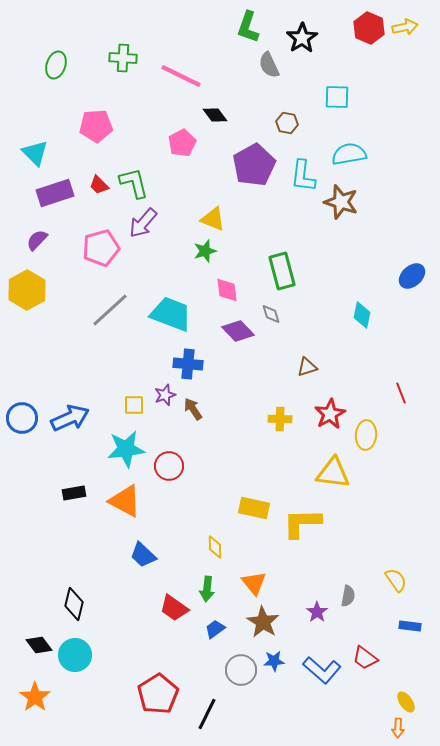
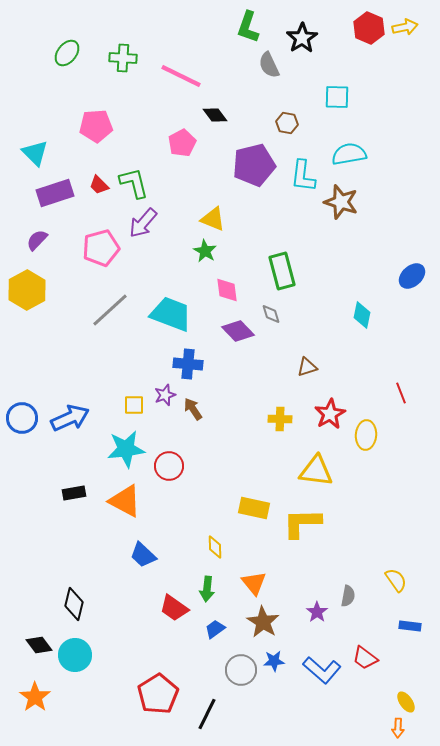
green ellipse at (56, 65): moved 11 px right, 12 px up; rotated 20 degrees clockwise
purple pentagon at (254, 165): rotated 15 degrees clockwise
green star at (205, 251): rotated 25 degrees counterclockwise
yellow triangle at (333, 473): moved 17 px left, 2 px up
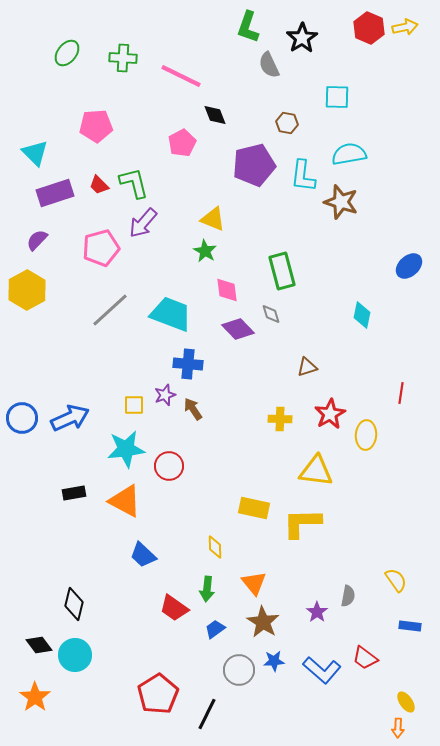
black diamond at (215, 115): rotated 15 degrees clockwise
blue ellipse at (412, 276): moved 3 px left, 10 px up
purple diamond at (238, 331): moved 2 px up
red line at (401, 393): rotated 30 degrees clockwise
gray circle at (241, 670): moved 2 px left
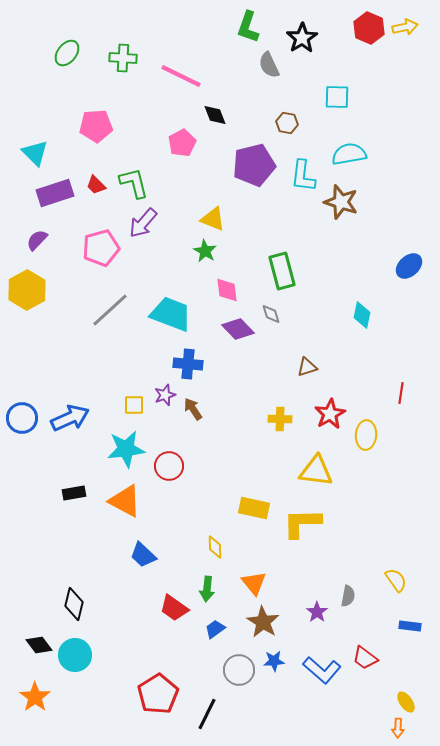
red trapezoid at (99, 185): moved 3 px left
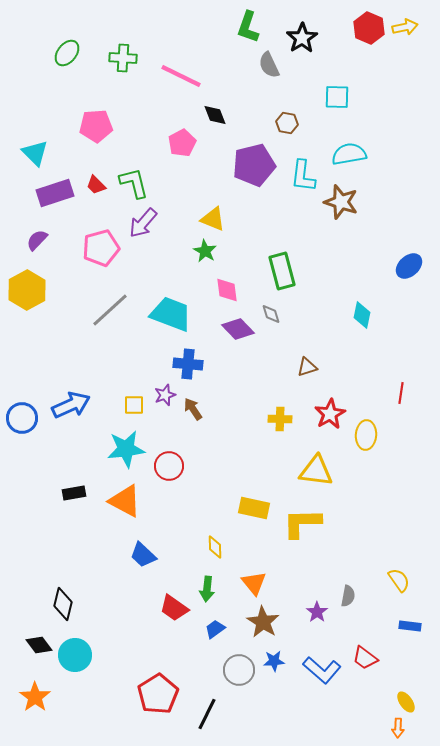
blue arrow at (70, 418): moved 1 px right, 13 px up
yellow semicircle at (396, 580): moved 3 px right
black diamond at (74, 604): moved 11 px left
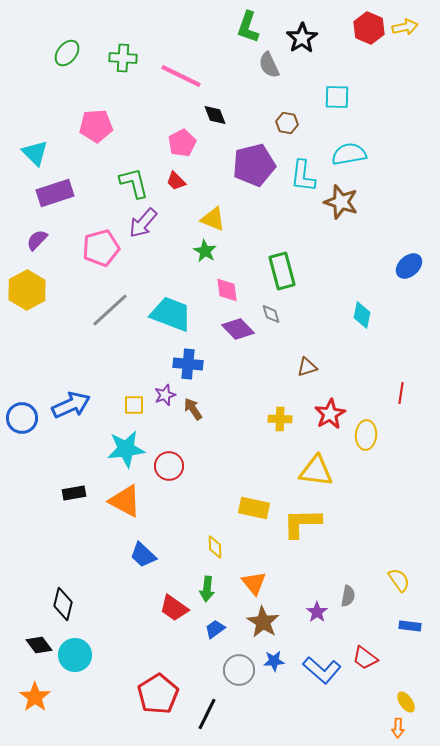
red trapezoid at (96, 185): moved 80 px right, 4 px up
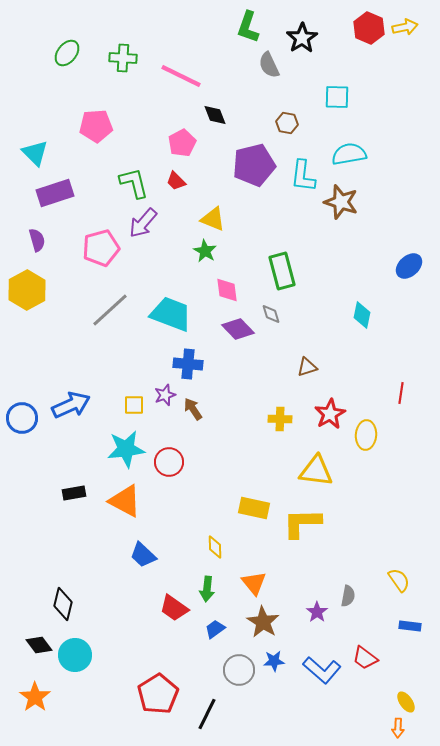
purple semicircle at (37, 240): rotated 120 degrees clockwise
red circle at (169, 466): moved 4 px up
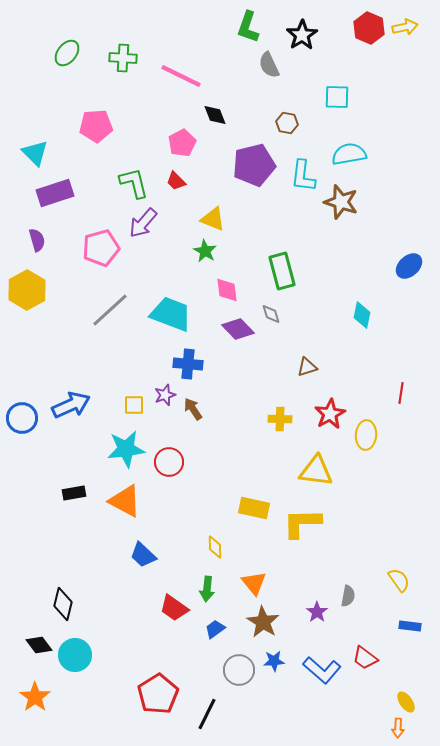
black star at (302, 38): moved 3 px up
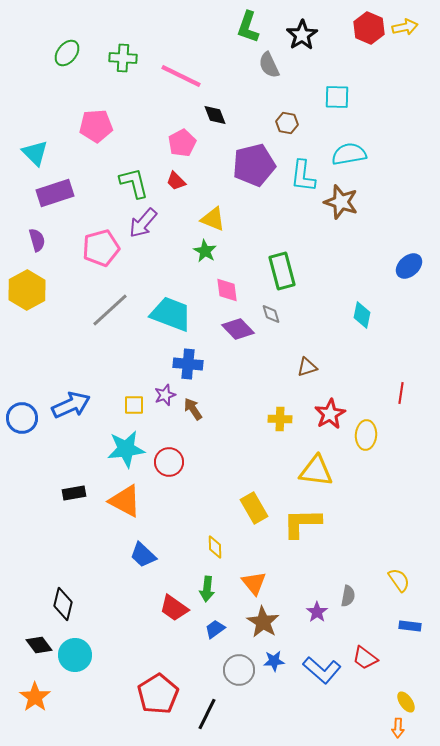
yellow rectangle at (254, 508): rotated 48 degrees clockwise
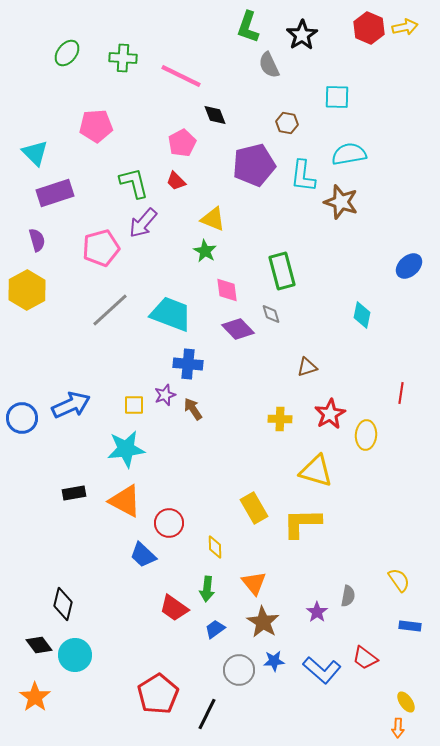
red circle at (169, 462): moved 61 px down
yellow triangle at (316, 471): rotated 9 degrees clockwise
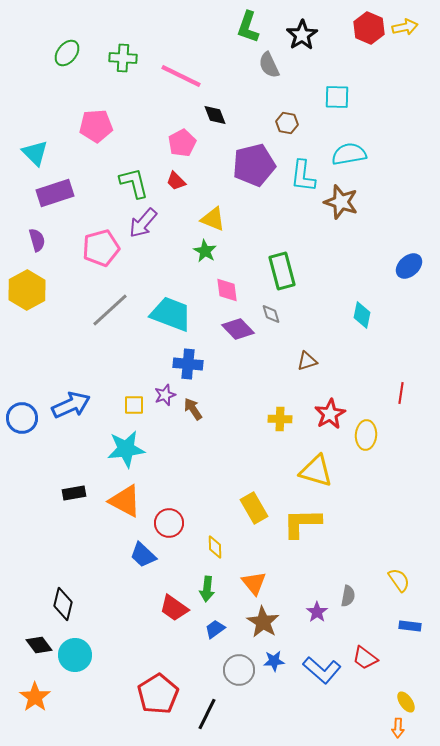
brown triangle at (307, 367): moved 6 px up
